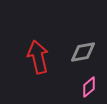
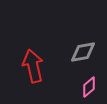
red arrow: moved 5 px left, 9 px down
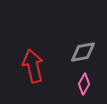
pink diamond: moved 5 px left, 3 px up; rotated 20 degrees counterclockwise
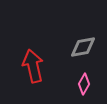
gray diamond: moved 5 px up
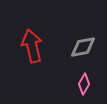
red arrow: moved 1 px left, 20 px up
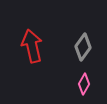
gray diamond: rotated 44 degrees counterclockwise
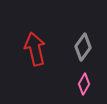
red arrow: moved 3 px right, 3 px down
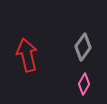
red arrow: moved 8 px left, 6 px down
